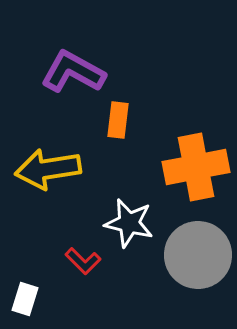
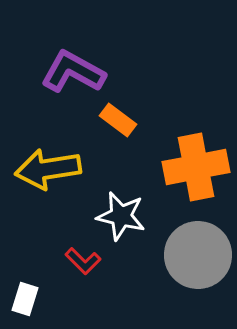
orange rectangle: rotated 60 degrees counterclockwise
white star: moved 8 px left, 7 px up
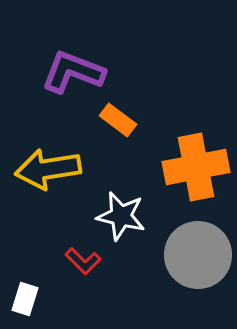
purple L-shape: rotated 8 degrees counterclockwise
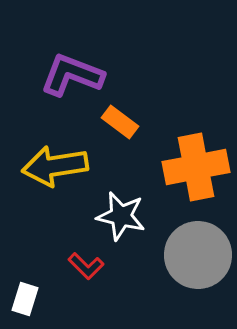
purple L-shape: moved 1 px left, 3 px down
orange rectangle: moved 2 px right, 2 px down
yellow arrow: moved 7 px right, 3 px up
red L-shape: moved 3 px right, 5 px down
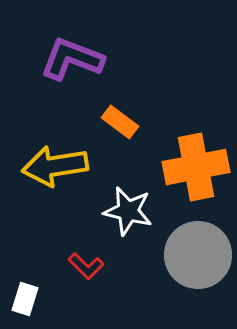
purple L-shape: moved 16 px up
white star: moved 7 px right, 5 px up
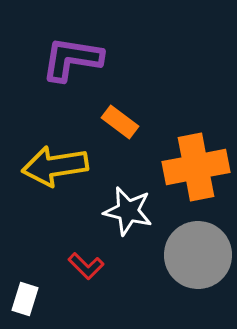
purple L-shape: rotated 12 degrees counterclockwise
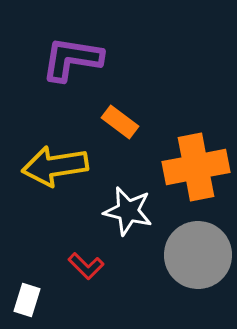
white rectangle: moved 2 px right, 1 px down
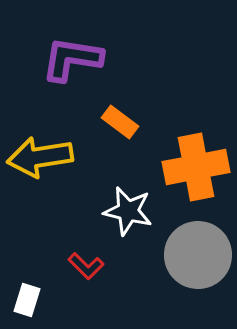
yellow arrow: moved 15 px left, 9 px up
